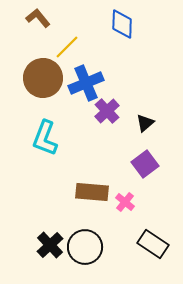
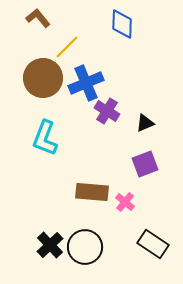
purple cross: rotated 15 degrees counterclockwise
black triangle: rotated 18 degrees clockwise
purple square: rotated 16 degrees clockwise
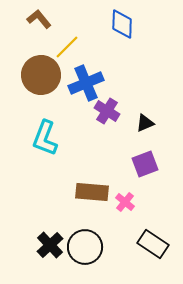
brown L-shape: moved 1 px right, 1 px down
brown circle: moved 2 px left, 3 px up
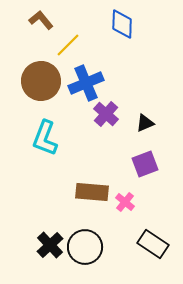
brown L-shape: moved 2 px right, 1 px down
yellow line: moved 1 px right, 2 px up
brown circle: moved 6 px down
purple cross: moved 1 px left, 3 px down; rotated 10 degrees clockwise
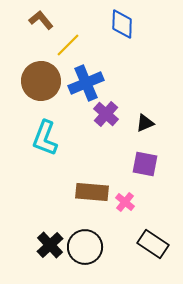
purple square: rotated 32 degrees clockwise
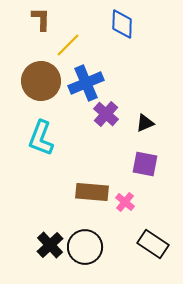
brown L-shape: moved 1 px up; rotated 40 degrees clockwise
cyan L-shape: moved 4 px left
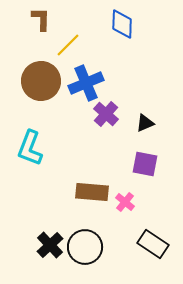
cyan L-shape: moved 11 px left, 10 px down
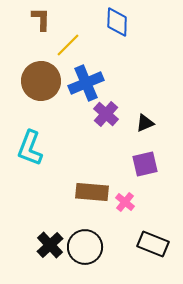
blue diamond: moved 5 px left, 2 px up
purple square: rotated 24 degrees counterclockwise
black rectangle: rotated 12 degrees counterclockwise
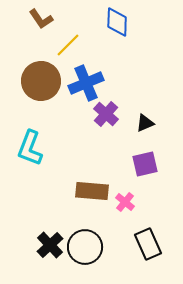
brown L-shape: rotated 145 degrees clockwise
brown rectangle: moved 1 px up
black rectangle: moved 5 px left; rotated 44 degrees clockwise
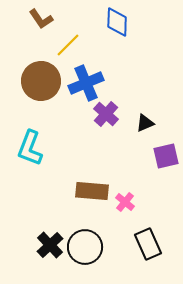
purple square: moved 21 px right, 8 px up
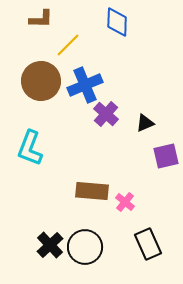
brown L-shape: rotated 55 degrees counterclockwise
blue cross: moved 1 px left, 2 px down
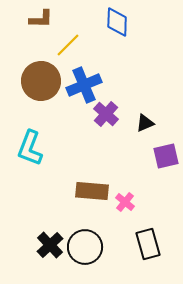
blue cross: moved 1 px left
black rectangle: rotated 8 degrees clockwise
